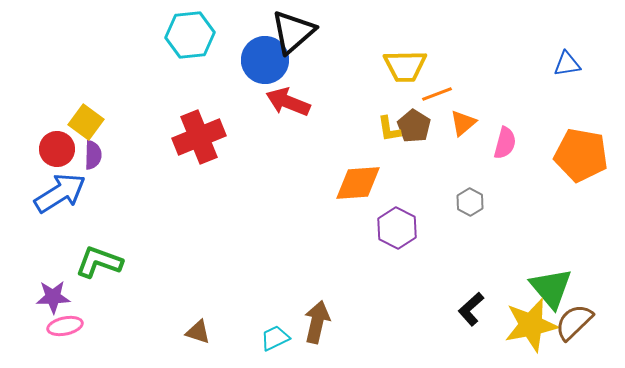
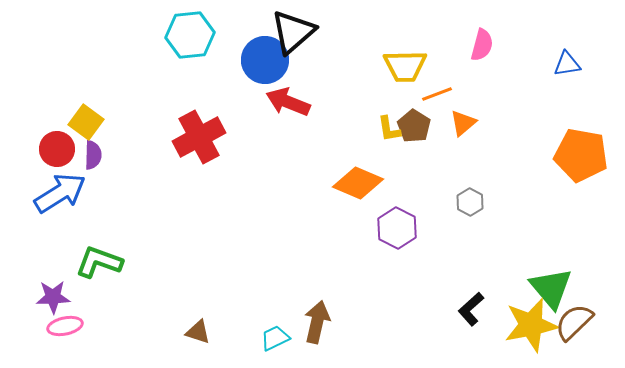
red cross: rotated 6 degrees counterclockwise
pink semicircle: moved 23 px left, 98 px up
orange diamond: rotated 27 degrees clockwise
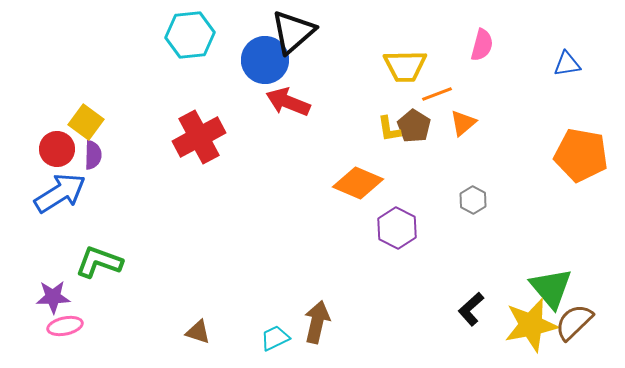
gray hexagon: moved 3 px right, 2 px up
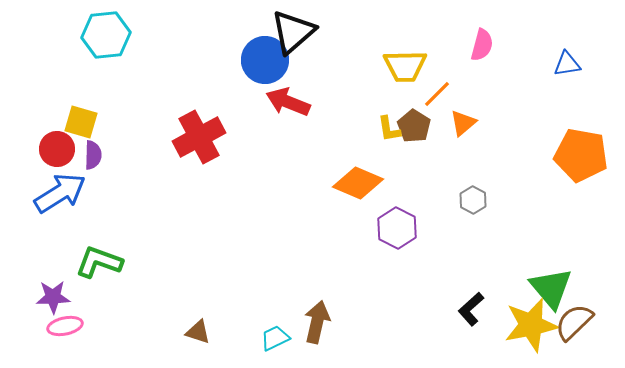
cyan hexagon: moved 84 px left
orange line: rotated 24 degrees counterclockwise
yellow square: moved 5 px left; rotated 20 degrees counterclockwise
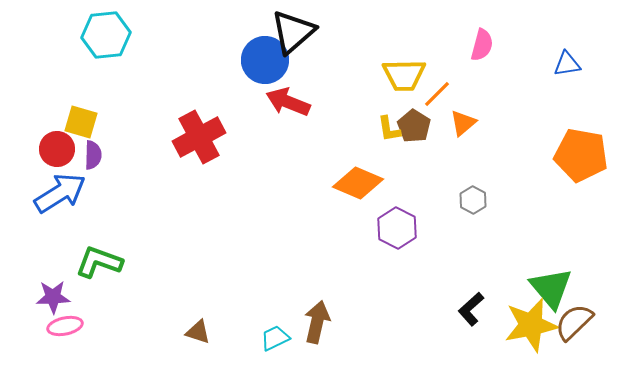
yellow trapezoid: moved 1 px left, 9 px down
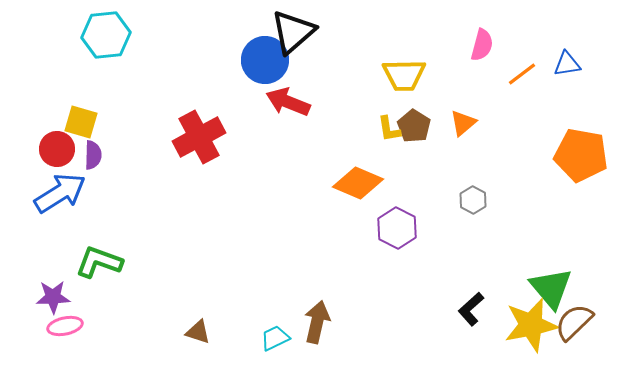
orange line: moved 85 px right, 20 px up; rotated 8 degrees clockwise
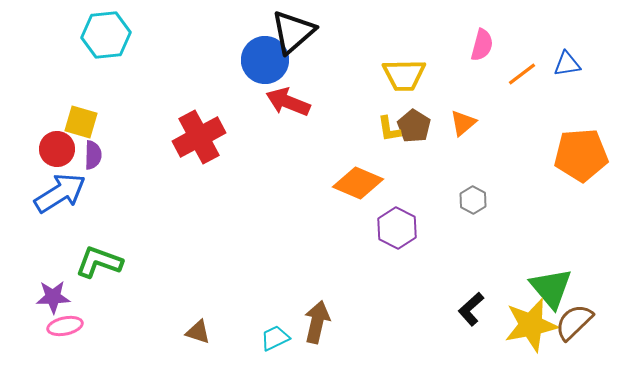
orange pentagon: rotated 14 degrees counterclockwise
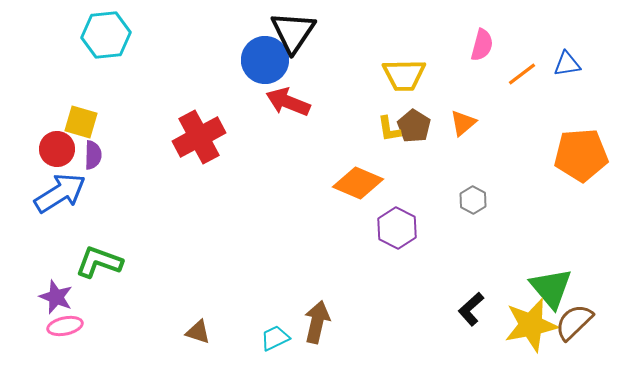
black triangle: rotated 15 degrees counterclockwise
purple star: moved 3 px right; rotated 24 degrees clockwise
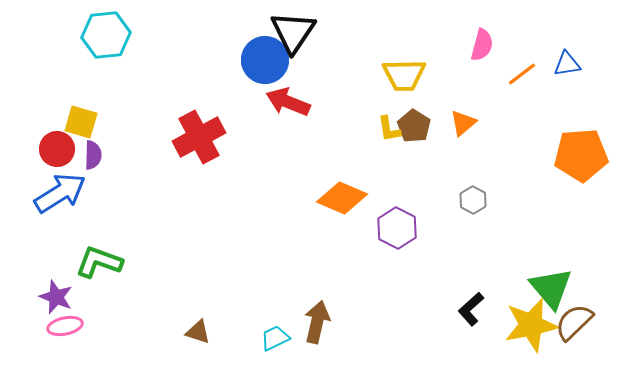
orange diamond: moved 16 px left, 15 px down
